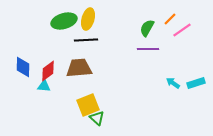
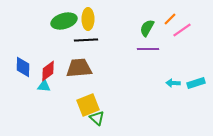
yellow ellipse: rotated 15 degrees counterclockwise
cyan arrow: rotated 32 degrees counterclockwise
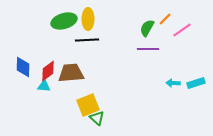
orange line: moved 5 px left
black line: moved 1 px right
brown trapezoid: moved 8 px left, 5 px down
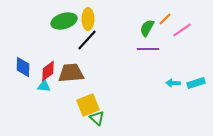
black line: rotated 45 degrees counterclockwise
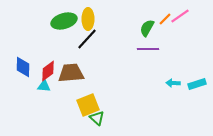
pink line: moved 2 px left, 14 px up
black line: moved 1 px up
cyan rectangle: moved 1 px right, 1 px down
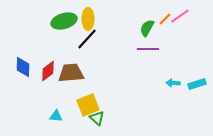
cyan triangle: moved 12 px right, 30 px down
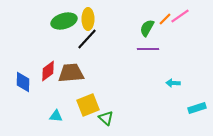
blue diamond: moved 15 px down
cyan rectangle: moved 24 px down
green triangle: moved 9 px right
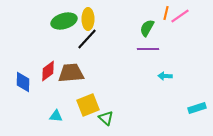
orange line: moved 1 px right, 6 px up; rotated 32 degrees counterclockwise
cyan arrow: moved 8 px left, 7 px up
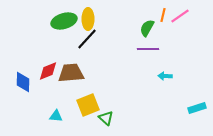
orange line: moved 3 px left, 2 px down
red diamond: rotated 15 degrees clockwise
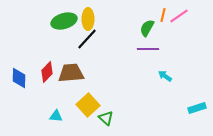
pink line: moved 1 px left
red diamond: moved 1 px left, 1 px down; rotated 25 degrees counterclockwise
cyan arrow: rotated 32 degrees clockwise
blue diamond: moved 4 px left, 4 px up
yellow square: rotated 20 degrees counterclockwise
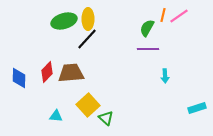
cyan arrow: rotated 128 degrees counterclockwise
